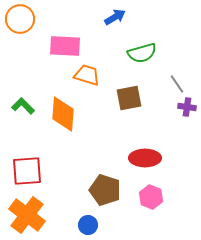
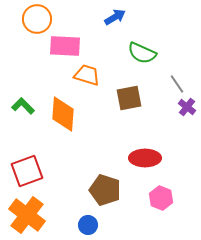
orange circle: moved 17 px right
green semicircle: rotated 40 degrees clockwise
purple cross: rotated 30 degrees clockwise
red square: rotated 16 degrees counterclockwise
pink hexagon: moved 10 px right, 1 px down
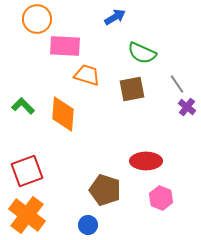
brown square: moved 3 px right, 9 px up
red ellipse: moved 1 px right, 3 px down
